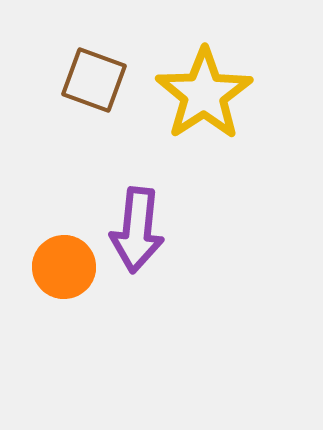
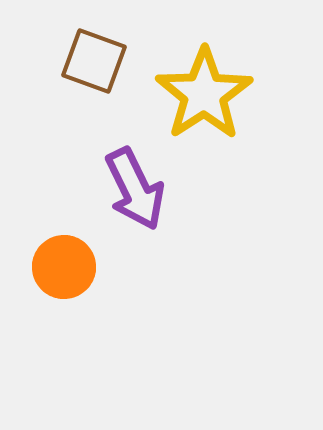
brown square: moved 19 px up
purple arrow: moved 2 px left, 41 px up; rotated 32 degrees counterclockwise
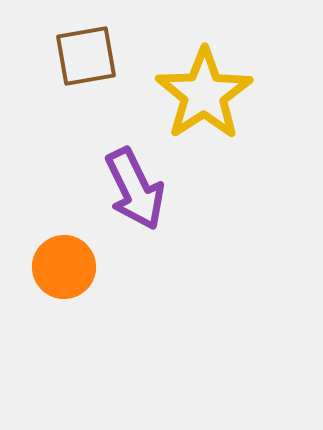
brown square: moved 8 px left, 5 px up; rotated 30 degrees counterclockwise
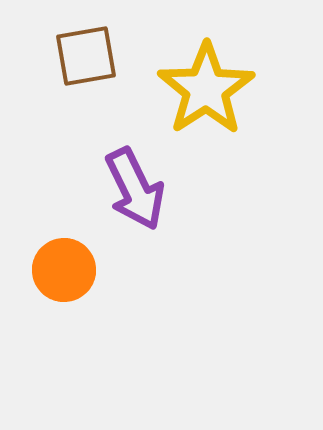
yellow star: moved 2 px right, 5 px up
orange circle: moved 3 px down
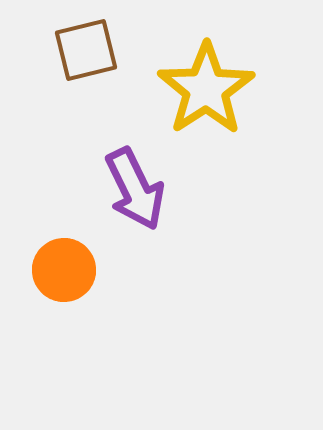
brown square: moved 6 px up; rotated 4 degrees counterclockwise
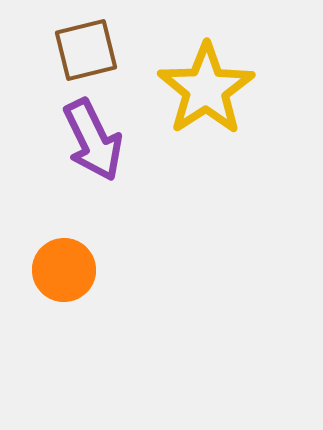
purple arrow: moved 42 px left, 49 px up
